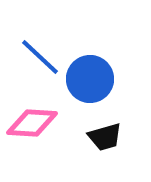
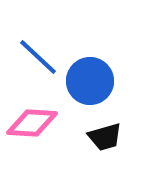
blue line: moved 2 px left
blue circle: moved 2 px down
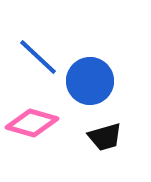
pink diamond: rotated 12 degrees clockwise
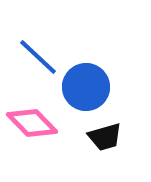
blue circle: moved 4 px left, 6 px down
pink diamond: rotated 30 degrees clockwise
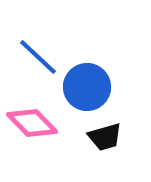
blue circle: moved 1 px right
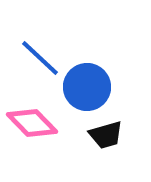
blue line: moved 2 px right, 1 px down
black trapezoid: moved 1 px right, 2 px up
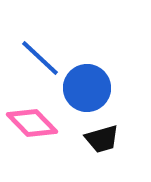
blue circle: moved 1 px down
black trapezoid: moved 4 px left, 4 px down
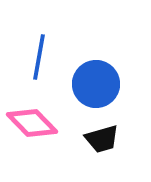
blue line: moved 1 px left, 1 px up; rotated 57 degrees clockwise
blue circle: moved 9 px right, 4 px up
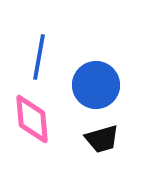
blue circle: moved 1 px down
pink diamond: moved 4 px up; rotated 39 degrees clockwise
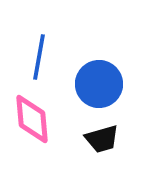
blue circle: moved 3 px right, 1 px up
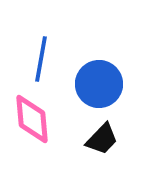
blue line: moved 2 px right, 2 px down
black trapezoid: rotated 30 degrees counterclockwise
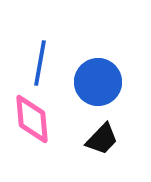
blue line: moved 1 px left, 4 px down
blue circle: moved 1 px left, 2 px up
